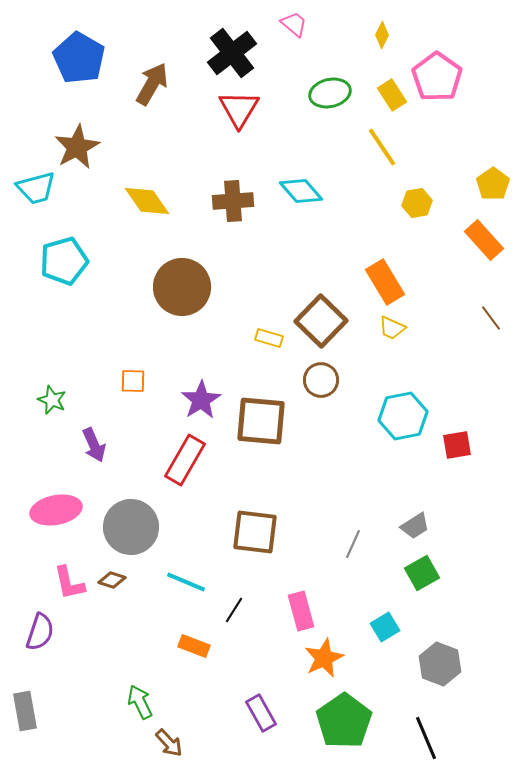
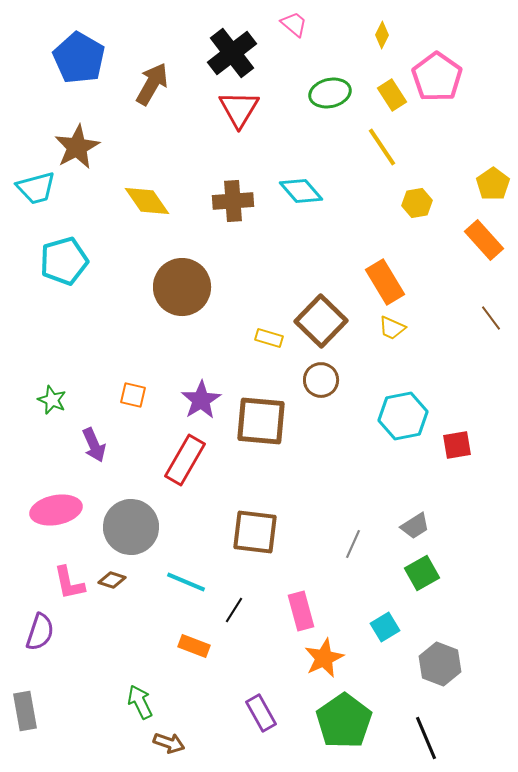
orange square at (133, 381): moved 14 px down; rotated 12 degrees clockwise
brown arrow at (169, 743): rotated 28 degrees counterclockwise
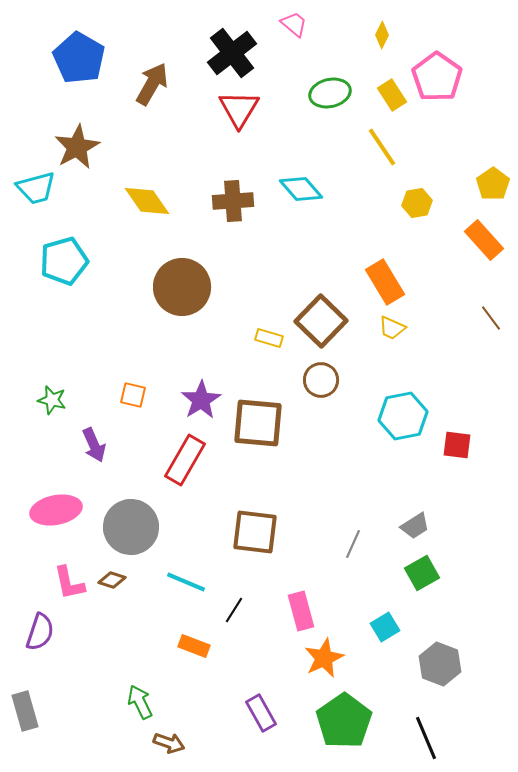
cyan diamond at (301, 191): moved 2 px up
green star at (52, 400): rotated 8 degrees counterclockwise
brown square at (261, 421): moved 3 px left, 2 px down
red square at (457, 445): rotated 16 degrees clockwise
gray rectangle at (25, 711): rotated 6 degrees counterclockwise
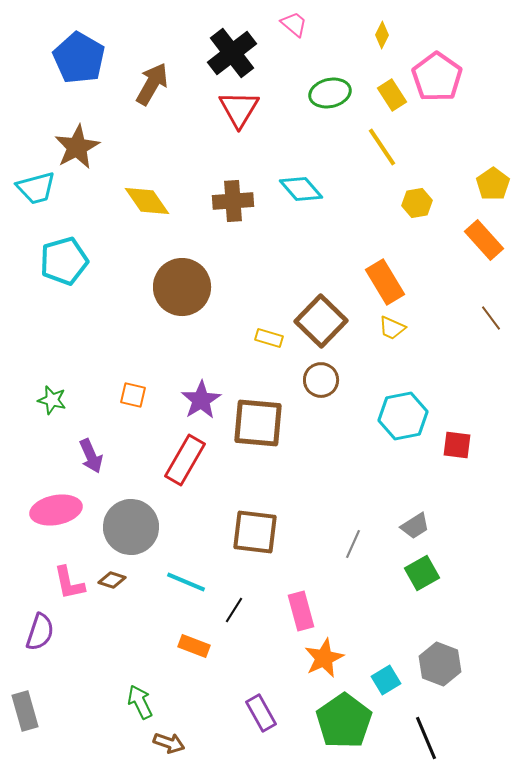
purple arrow at (94, 445): moved 3 px left, 11 px down
cyan square at (385, 627): moved 1 px right, 53 px down
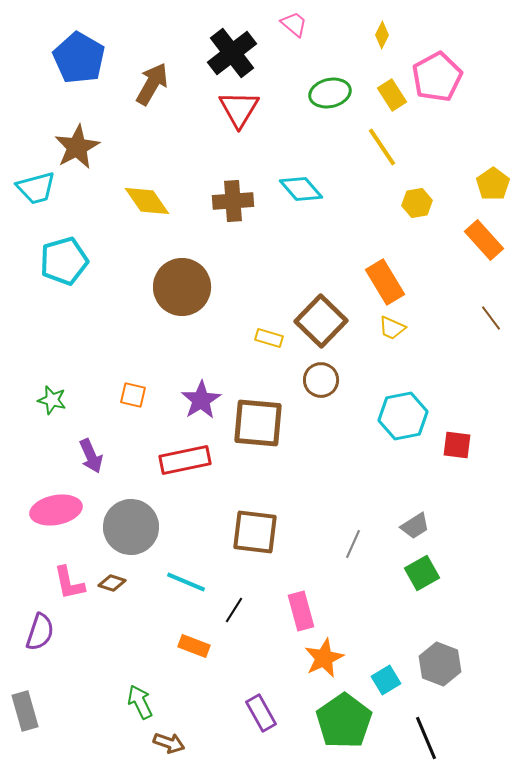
pink pentagon at (437, 77): rotated 9 degrees clockwise
red rectangle at (185, 460): rotated 48 degrees clockwise
brown diamond at (112, 580): moved 3 px down
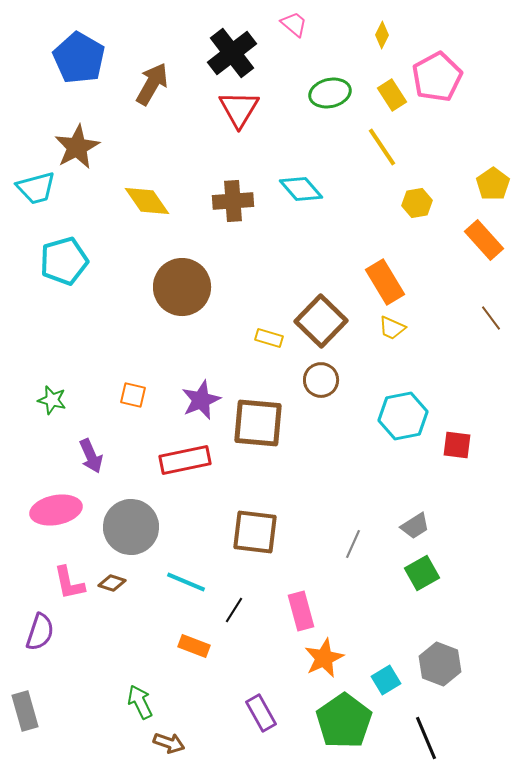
purple star at (201, 400): rotated 9 degrees clockwise
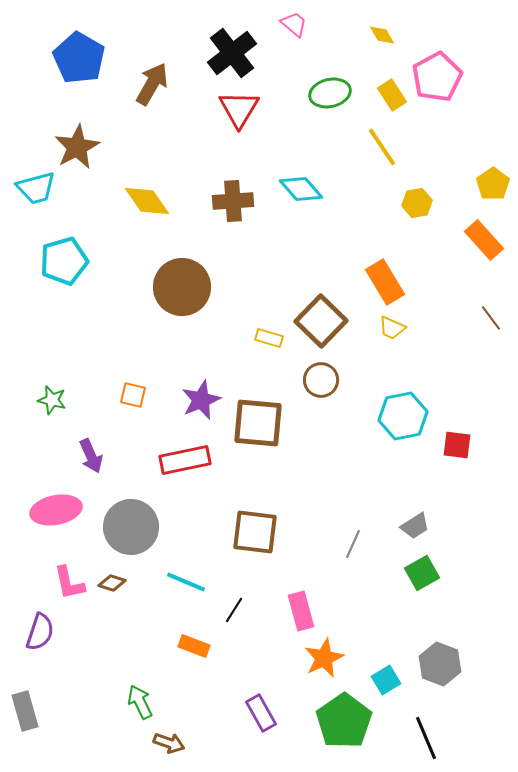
yellow diamond at (382, 35): rotated 56 degrees counterclockwise
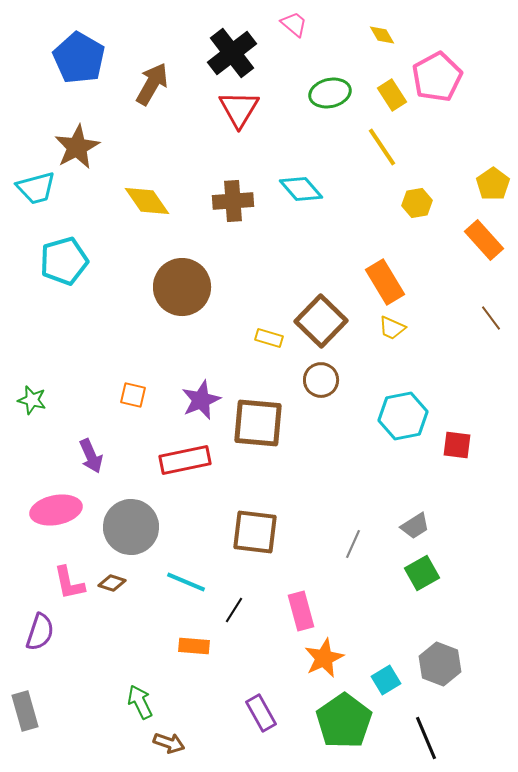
green star at (52, 400): moved 20 px left
orange rectangle at (194, 646): rotated 16 degrees counterclockwise
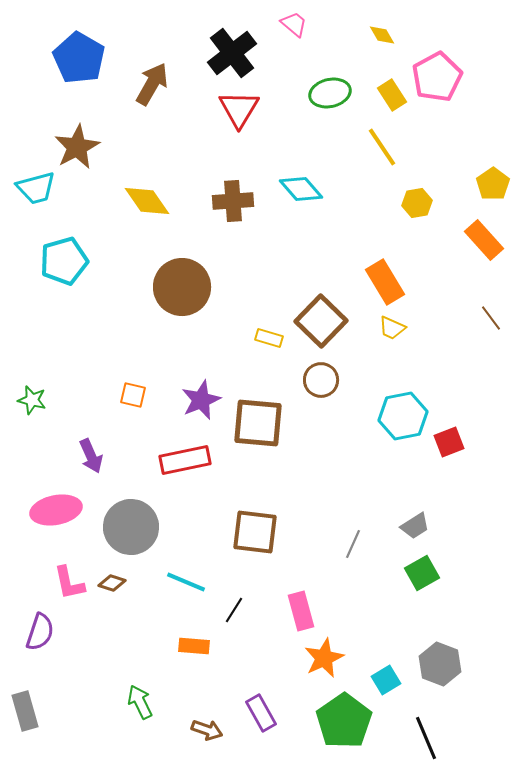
red square at (457, 445): moved 8 px left, 3 px up; rotated 28 degrees counterclockwise
brown arrow at (169, 743): moved 38 px right, 13 px up
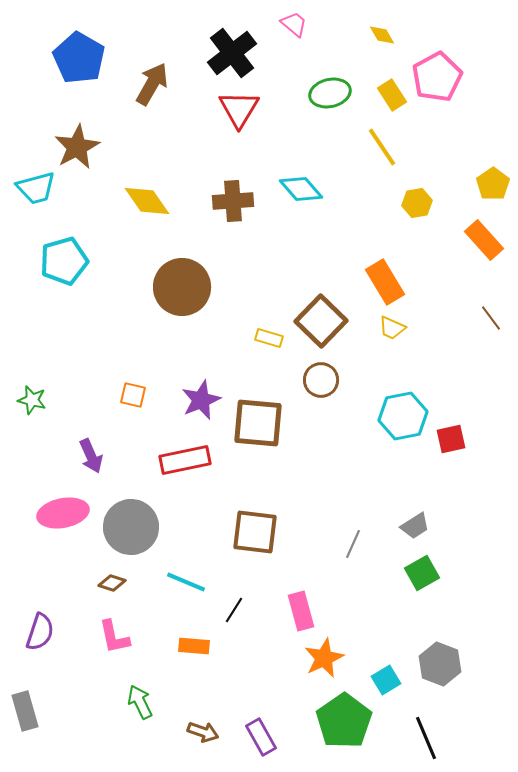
red square at (449, 442): moved 2 px right, 3 px up; rotated 8 degrees clockwise
pink ellipse at (56, 510): moved 7 px right, 3 px down
pink L-shape at (69, 583): moved 45 px right, 54 px down
purple rectangle at (261, 713): moved 24 px down
brown arrow at (207, 730): moved 4 px left, 2 px down
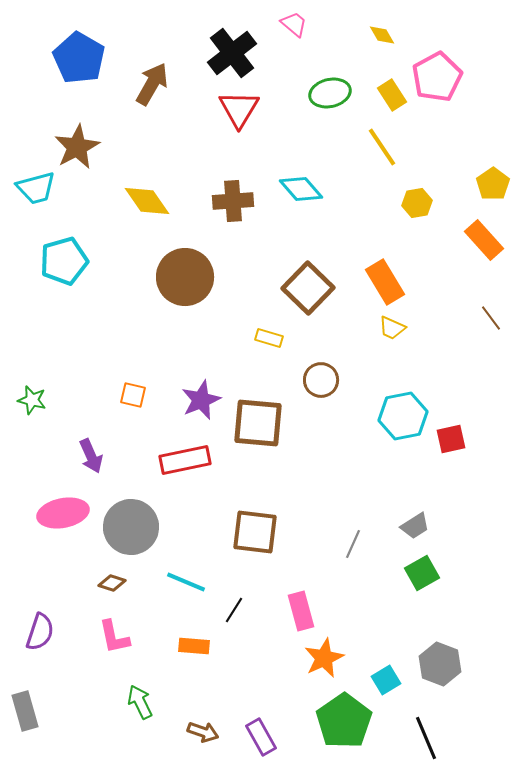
brown circle at (182, 287): moved 3 px right, 10 px up
brown square at (321, 321): moved 13 px left, 33 px up
